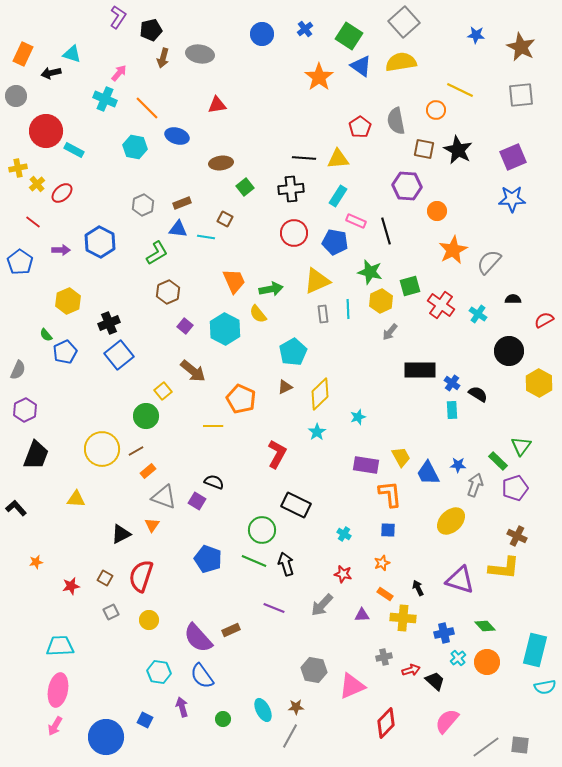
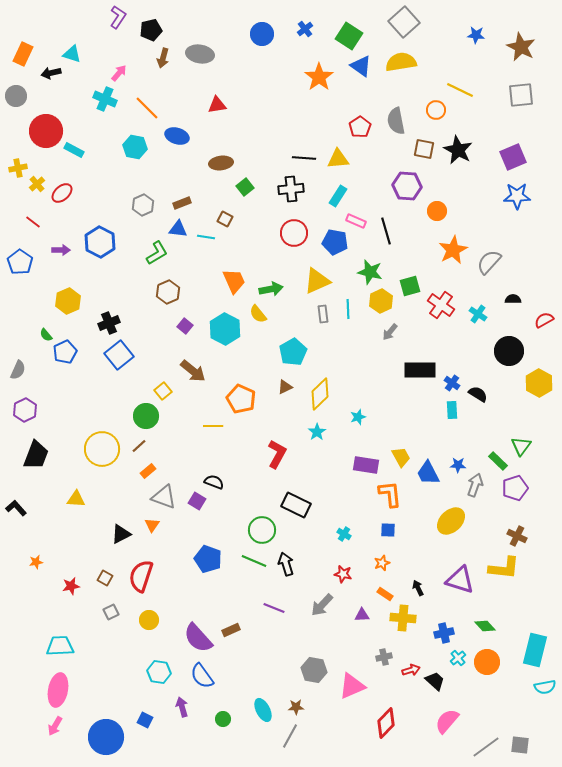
blue star at (512, 199): moved 5 px right, 3 px up
brown line at (136, 451): moved 3 px right, 5 px up; rotated 14 degrees counterclockwise
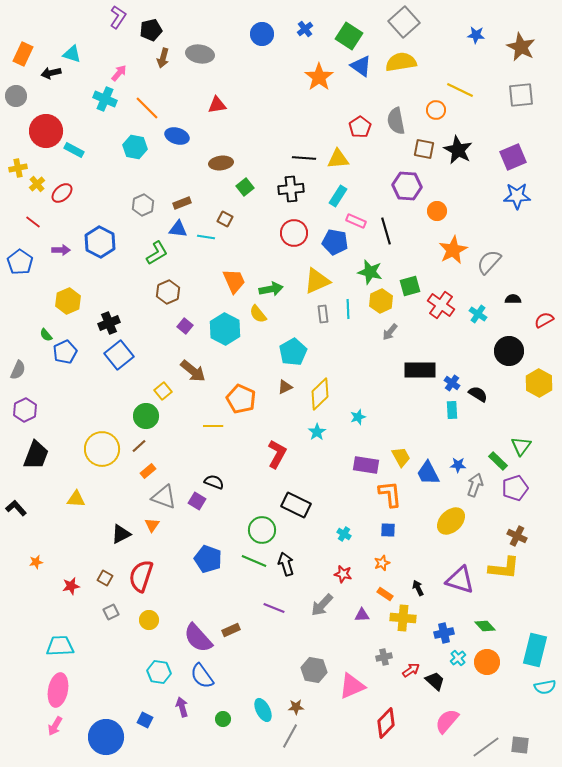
red arrow at (411, 670): rotated 18 degrees counterclockwise
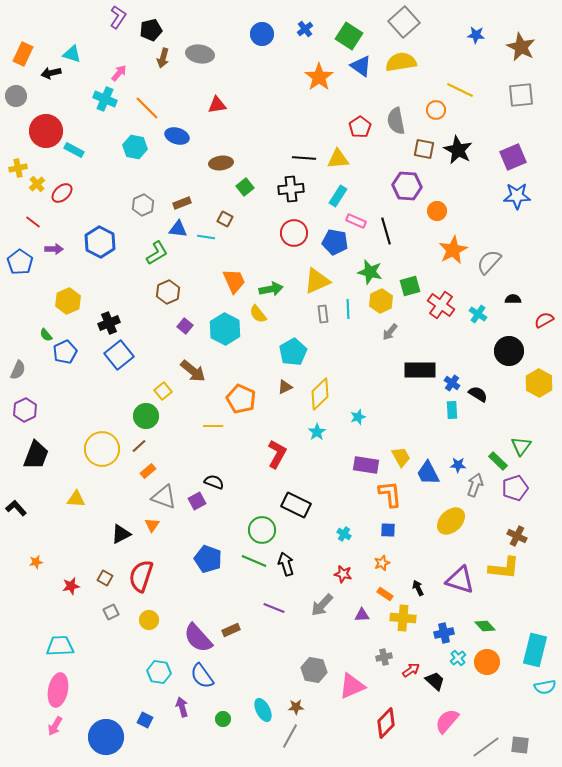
purple arrow at (61, 250): moved 7 px left, 1 px up
purple square at (197, 501): rotated 30 degrees clockwise
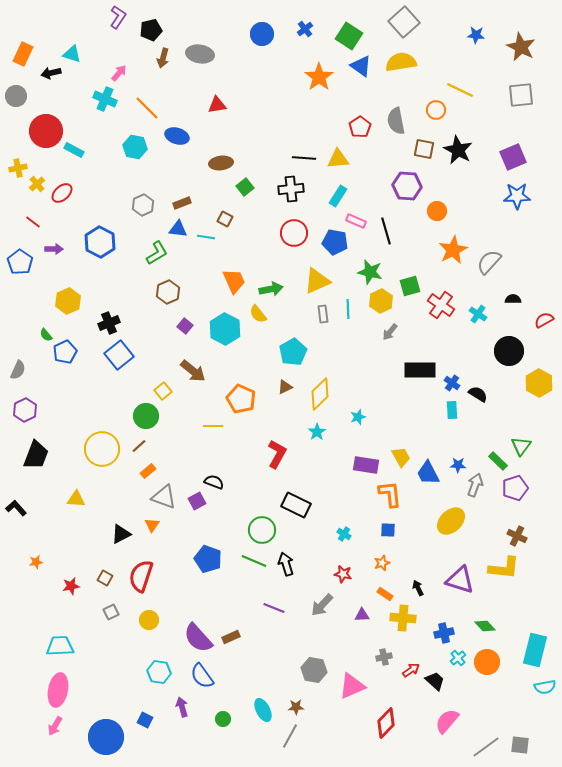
brown rectangle at (231, 630): moved 7 px down
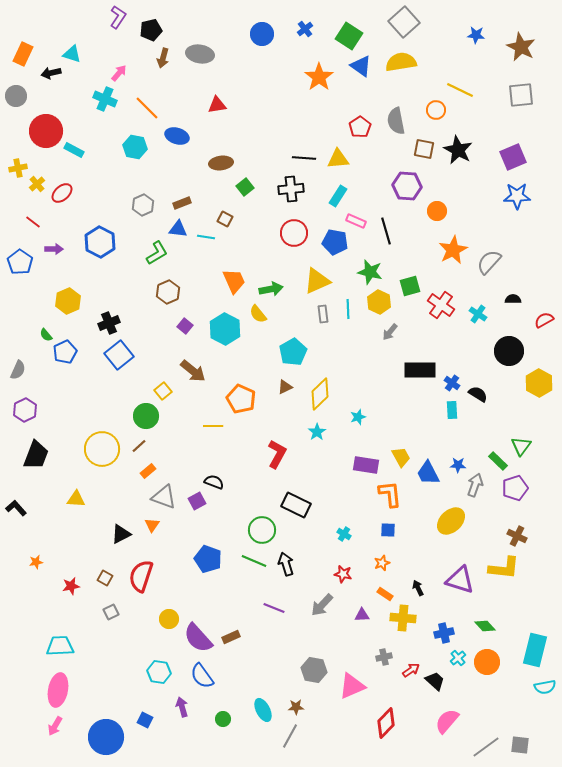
yellow hexagon at (381, 301): moved 2 px left, 1 px down; rotated 10 degrees counterclockwise
yellow circle at (149, 620): moved 20 px right, 1 px up
